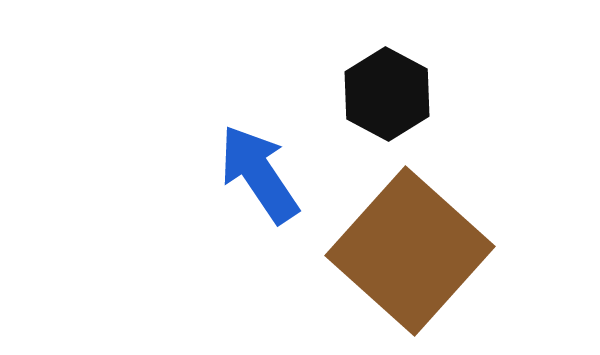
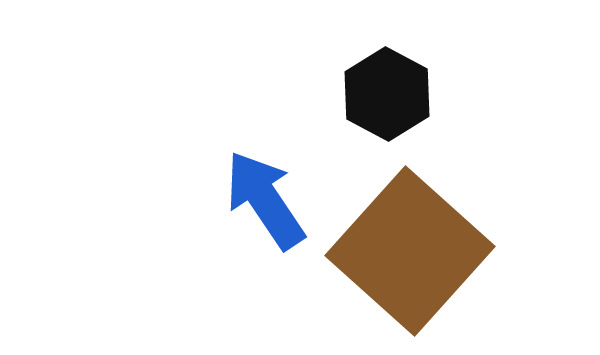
blue arrow: moved 6 px right, 26 px down
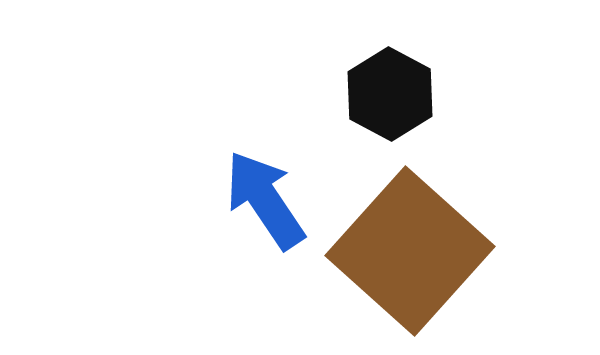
black hexagon: moved 3 px right
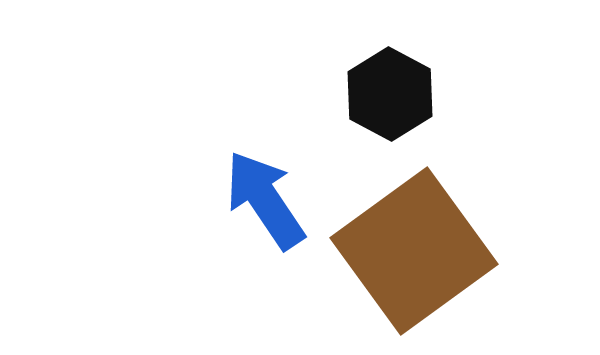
brown square: moved 4 px right; rotated 12 degrees clockwise
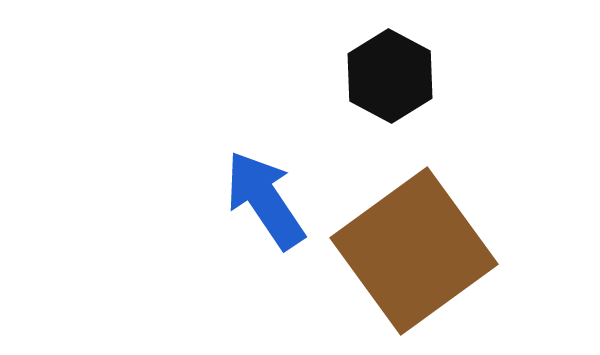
black hexagon: moved 18 px up
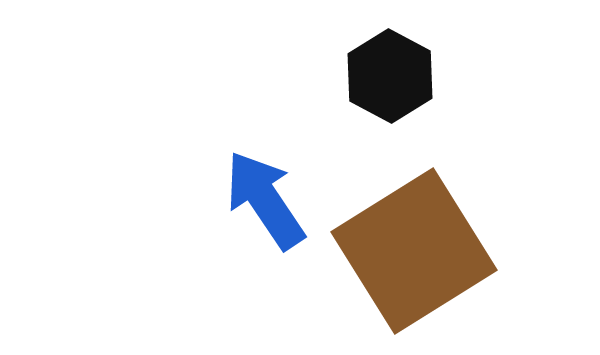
brown square: rotated 4 degrees clockwise
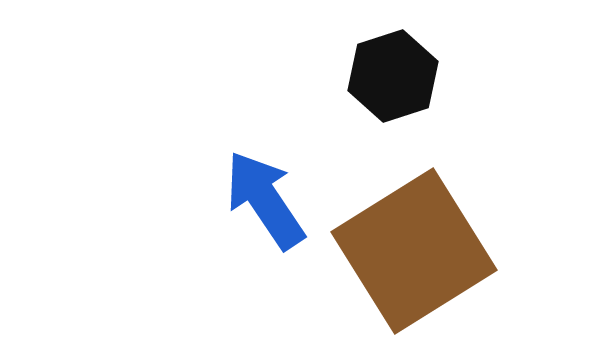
black hexagon: moved 3 px right; rotated 14 degrees clockwise
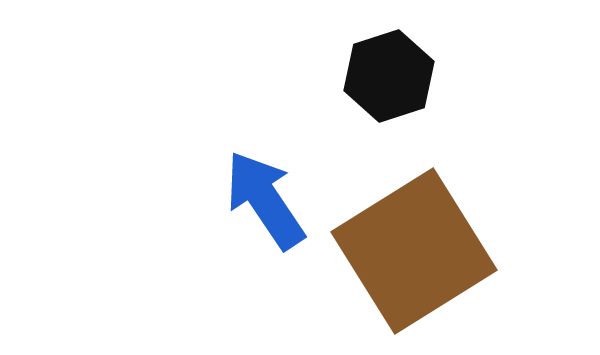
black hexagon: moved 4 px left
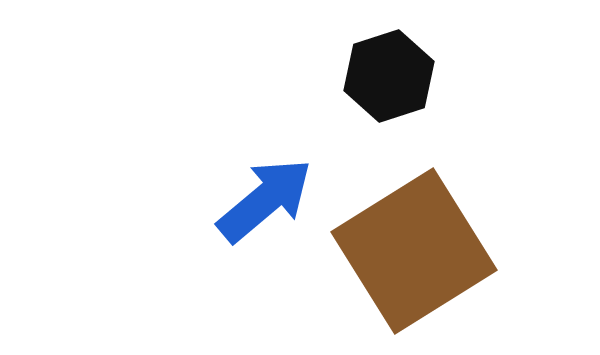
blue arrow: rotated 84 degrees clockwise
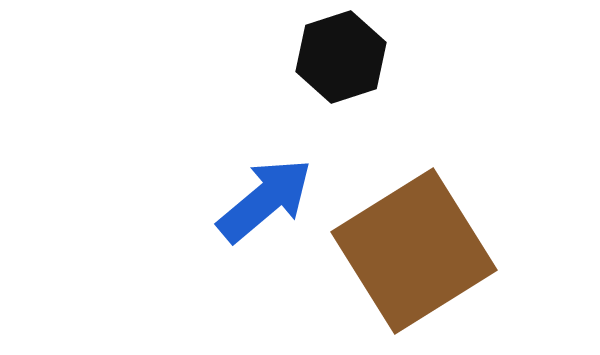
black hexagon: moved 48 px left, 19 px up
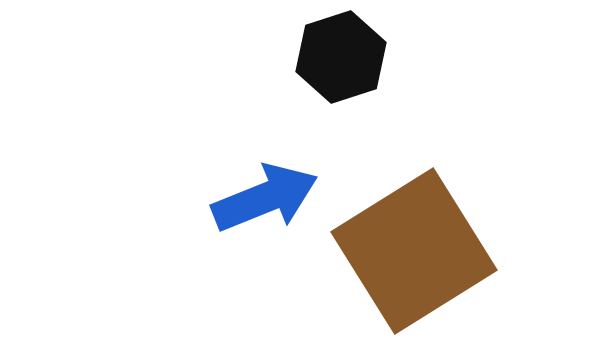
blue arrow: moved 2 px up; rotated 18 degrees clockwise
